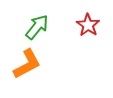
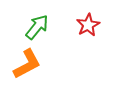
red star: rotated 10 degrees clockwise
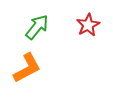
orange L-shape: moved 4 px down
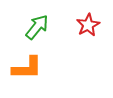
orange L-shape: rotated 28 degrees clockwise
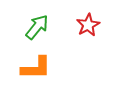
orange L-shape: moved 9 px right
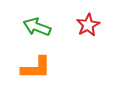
green arrow: rotated 108 degrees counterclockwise
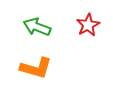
orange L-shape: rotated 16 degrees clockwise
